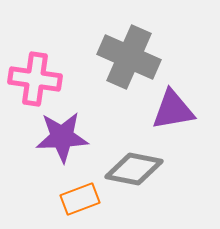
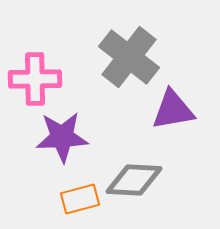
gray cross: rotated 14 degrees clockwise
pink cross: rotated 9 degrees counterclockwise
gray diamond: moved 11 px down; rotated 8 degrees counterclockwise
orange rectangle: rotated 6 degrees clockwise
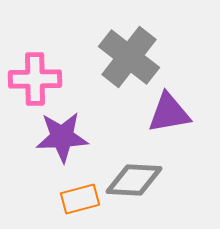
purple triangle: moved 4 px left, 3 px down
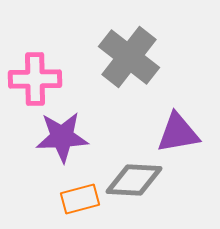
purple triangle: moved 9 px right, 20 px down
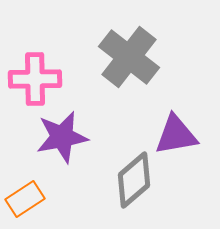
purple triangle: moved 2 px left, 2 px down
purple star: rotated 8 degrees counterclockwise
gray diamond: rotated 44 degrees counterclockwise
orange rectangle: moved 55 px left; rotated 18 degrees counterclockwise
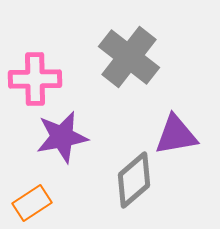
orange rectangle: moved 7 px right, 4 px down
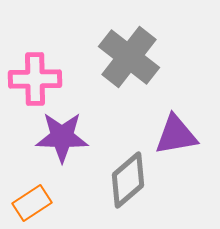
purple star: rotated 12 degrees clockwise
gray diamond: moved 6 px left
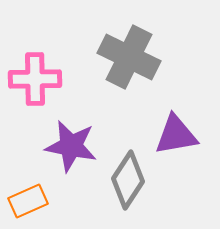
gray cross: rotated 12 degrees counterclockwise
purple star: moved 9 px right, 9 px down; rotated 10 degrees clockwise
gray diamond: rotated 16 degrees counterclockwise
orange rectangle: moved 4 px left, 2 px up; rotated 9 degrees clockwise
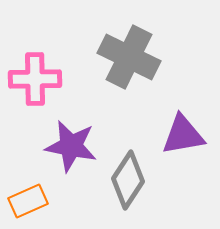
purple triangle: moved 7 px right
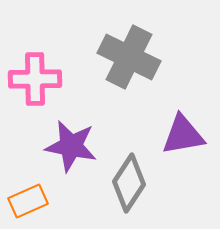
gray diamond: moved 1 px right, 3 px down
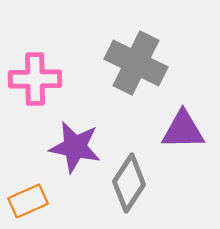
gray cross: moved 7 px right, 6 px down
purple triangle: moved 5 px up; rotated 9 degrees clockwise
purple star: moved 4 px right, 1 px down
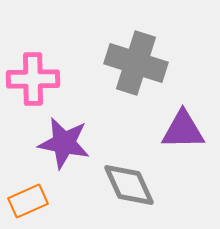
gray cross: rotated 8 degrees counterclockwise
pink cross: moved 2 px left
purple star: moved 11 px left, 4 px up
gray diamond: moved 2 px down; rotated 58 degrees counterclockwise
